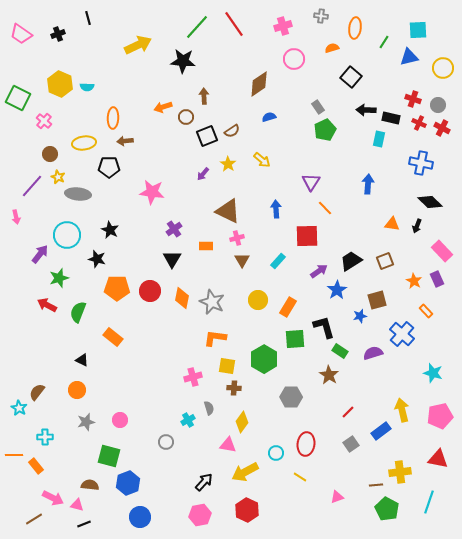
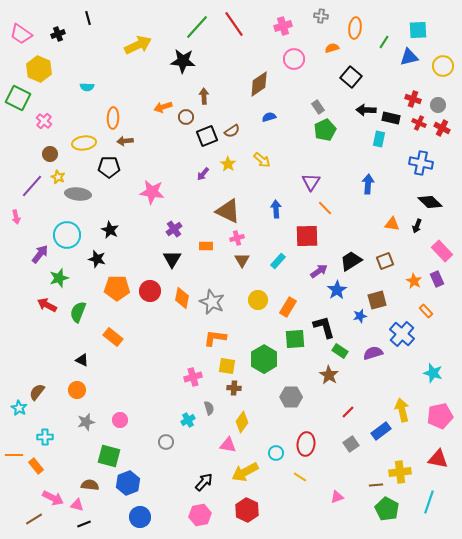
yellow circle at (443, 68): moved 2 px up
yellow hexagon at (60, 84): moved 21 px left, 15 px up
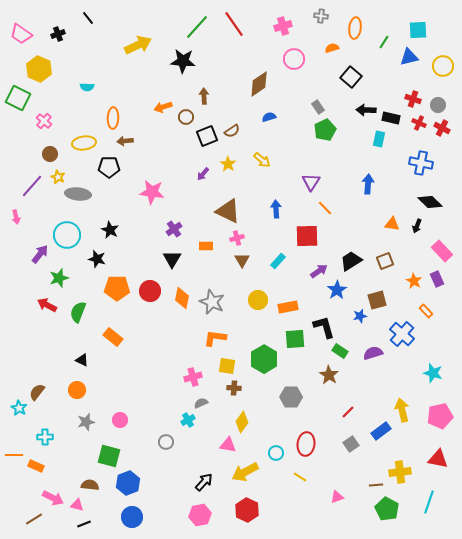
black line at (88, 18): rotated 24 degrees counterclockwise
orange rectangle at (288, 307): rotated 48 degrees clockwise
gray semicircle at (209, 408): moved 8 px left, 5 px up; rotated 96 degrees counterclockwise
orange rectangle at (36, 466): rotated 28 degrees counterclockwise
blue circle at (140, 517): moved 8 px left
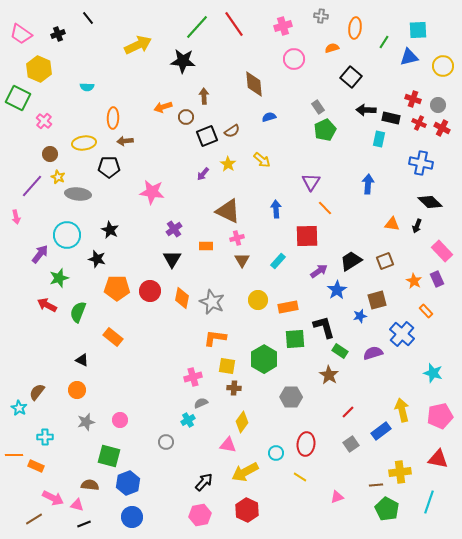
brown diamond at (259, 84): moved 5 px left; rotated 60 degrees counterclockwise
